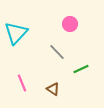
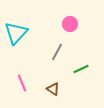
gray line: rotated 72 degrees clockwise
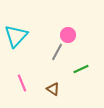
pink circle: moved 2 px left, 11 px down
cyan triangle: moved 3 px down
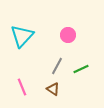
cyan triangle: moved 6 px right
gray line: moved 14 px down
pink line: moved 4 px down
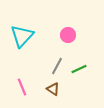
green line: moved 2 px left
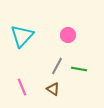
green line: rotated 35 degrees clockwise
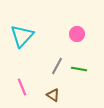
pink circle: moved 9 px right, 1 px up
brown triangle: moved 6 px down
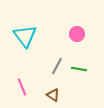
cyan triangle: moved 3 px right; rotated 20 degrees counterclockwise
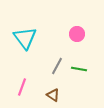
cyan triangle: moved 2 px down
pink line: rotated 42 degrees clockwise
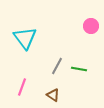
pink circle: moved 14 px right, 8 px up
